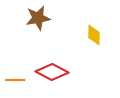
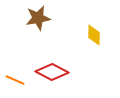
orange line: rotated 24 degrees clockwise
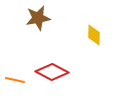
orange line: rotated 12 degrees counterclockwise
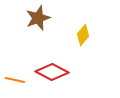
brown star: rotated 10 degrees counterclockwise
yellow diamond: moved 11 px left; rotated 40 degrees clockwise
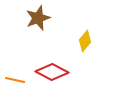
yellow diamond: moved 2 px right, 6 px down
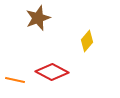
yellow diamond: moved 2 px right
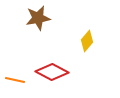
brown star: rotated 10 degrees clockwise
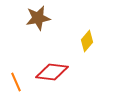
red diamond: rotated 20 degrees counterclockwise
orange line: moved 1 px right, 2 px down; rotated 54 degrees clockwise
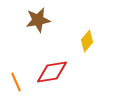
brown star: moved 2 px down
red diamond: rotated 16 degrees counterclockwise
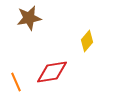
brown star: moved 9 px left, 2 px up
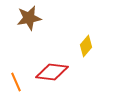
yellow diamond: moved 1 px left, 5 px down
red diamond: rotated 16 degrees clockwise
